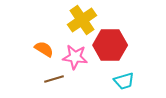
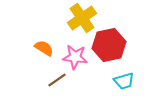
yellow cross: moved 2 px up
red hexagon: moved 1 px left; rotated 12 degrees counterclockwise
orange semicircle: moved 1 px up
brown line: moved 3 px right, 1 px down; rotated 18 degrees counterclockwise
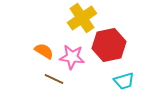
orange semicircle: moved 3 px down
pink star: moved 3 px left
brown line: moved 3 px left, 1 px up; rotated 60 degrees clockwise
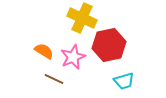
yellow cross: rotated 32 degrees counterclockwise
pink star: moved 1 px right; rotated 30 degrees counterclockwise
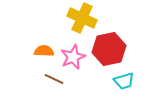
red hexagon: moved 4 px down
orange semicircle: rotated 30 degrees counterclockwise
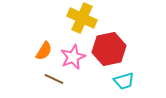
orange semicircle: rotated 120 degrees clockwise
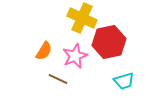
red hexagon: moved 7 px up
pink star: moved 2 px right, 1 px up
brown line: moved 4 px right
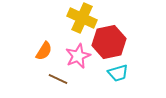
pink star: moved 3 px right
cyan trapezoid: moved 6 px left, 8 px up
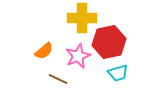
yellow cross: rotated 24 degrees counterclockwise
orange semicircle: rotated 18 degrees clockwise
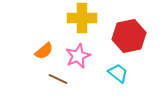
red hexagon: moved 20 px right, 6 px up
cyan trapezoid: rotated 125 degrees counterclockwise
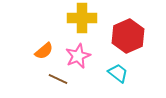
red hexagon: moved 1 px left; rotated 12 degrees counterclockwise
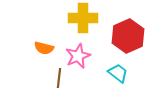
yellow cross: moved 1 px right
orange semicircle: moved 3 px up; rotated 54 degrees clockwise
brown line: moved 1 px right, 1 px up; rotated 72 degrees clockwise
